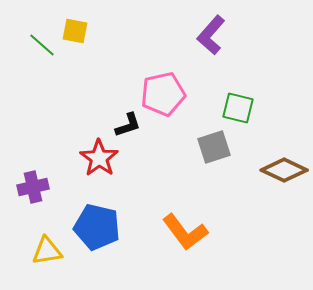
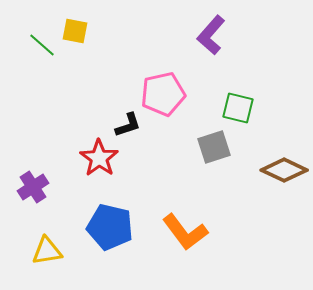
purple cross: rotated 20 degrees counterclockwise
blue pentagon: moved 13 px right
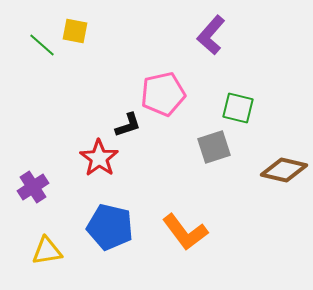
brown diamond: rotated 12 degrees counterclockwise
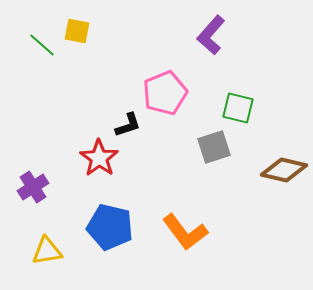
yellow square: moved 2 px right
pink pentagon: moved 2 px right, 1 px up; rotated 9 degrees counterclockwise
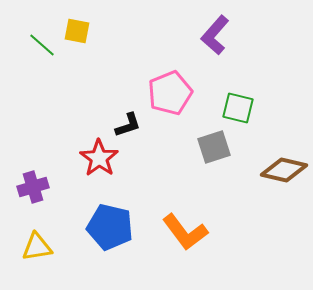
purple L-shape: moved 4 px right
pink pentagon: moved 5 px right
purple cross: rotated 16 degrees clockwise
yellow triangle: moved 10 px left, 4 px up
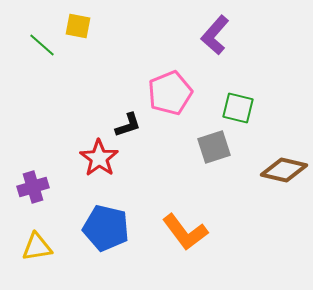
yellow square: moved 1 px right, 5 px up
blue pentagon: moved 4 px left, 1 px down
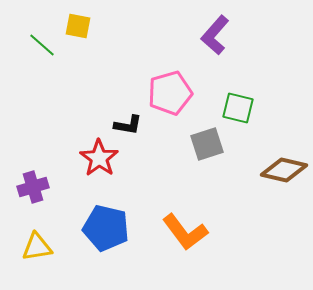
pink pentagon: rotated 6 degrees clockwise
black L-shape: rotated 28 degrees clockwise
gray square: moved 7 px left, 3 px up
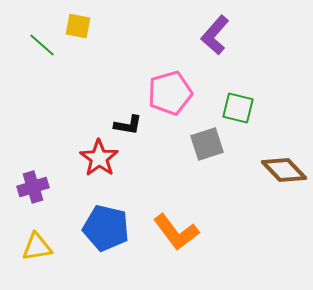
brown diamond: rotated 33 degrees clockwise
orange L-shape: moved 9 px left
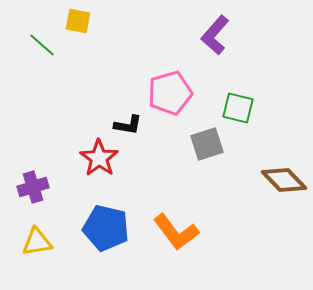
yellow square: moved 5 px up
brown diamond: moved 10 px down
yellow triangle: moved 5 px up
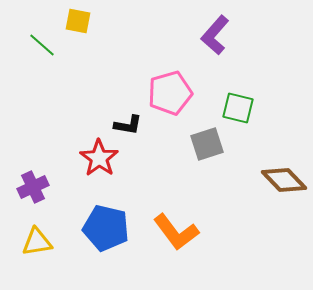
purple cross: rotated 8 degrees counterclockwise
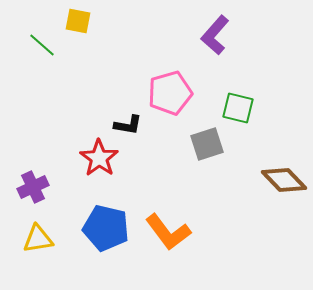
orange L-shape: moved 8 px left
yellow triangle: moved 1 px right, 3 px up
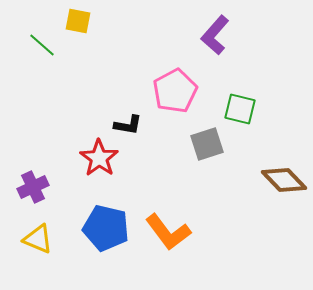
pink pentagon: moved 5 px right, 2 px up; rotated 12 degrees counterclockwise
green square: moved 2 px right, 1 px down
yellow triangle: rotated 32 degrees clockwise
